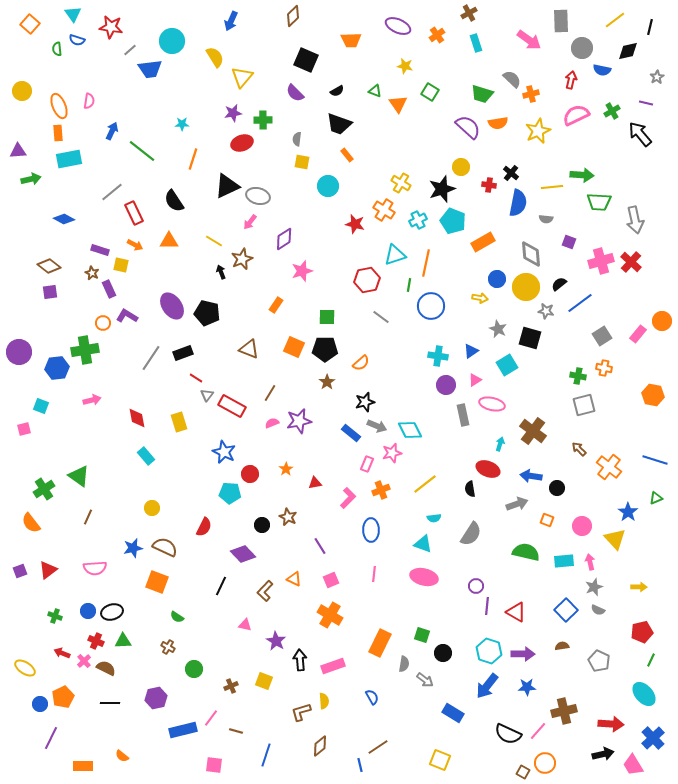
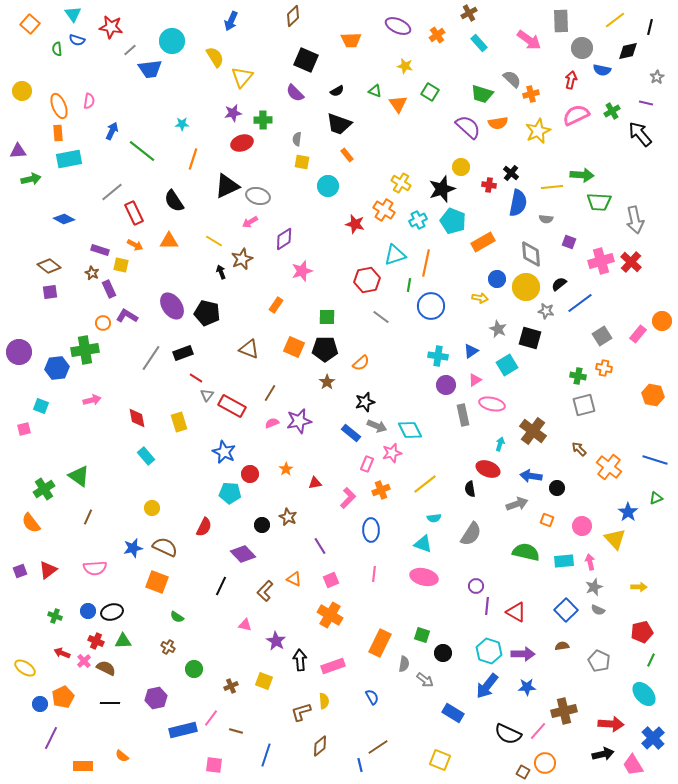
cyan rectangle at (476, 43): moved 3 px right; rotated 24 degrees counterclockwise
pink arrow at (250, 222): rotated 21 degrees clockwise
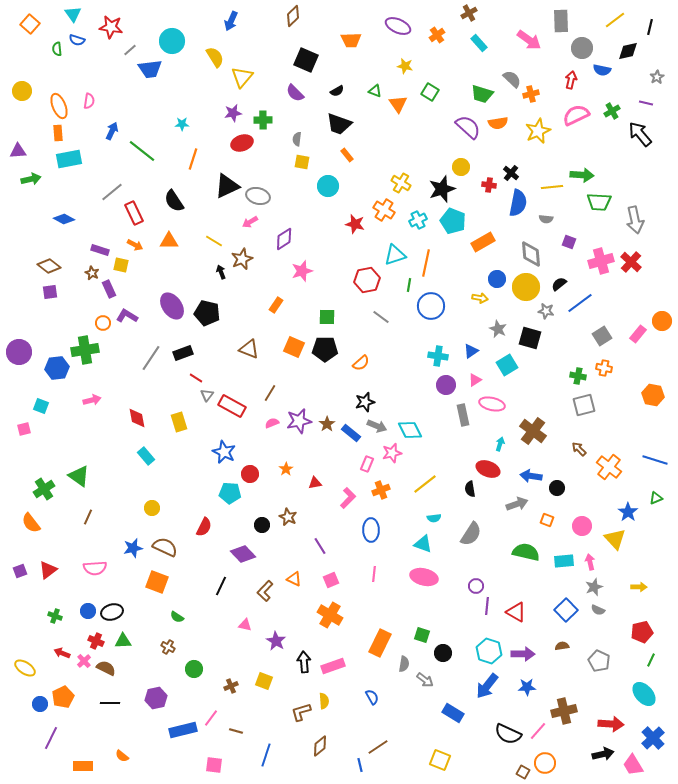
brown star at (327, 382): moved 42 px down
black arrow at (300, 660): moved 4 px right, 2 px down
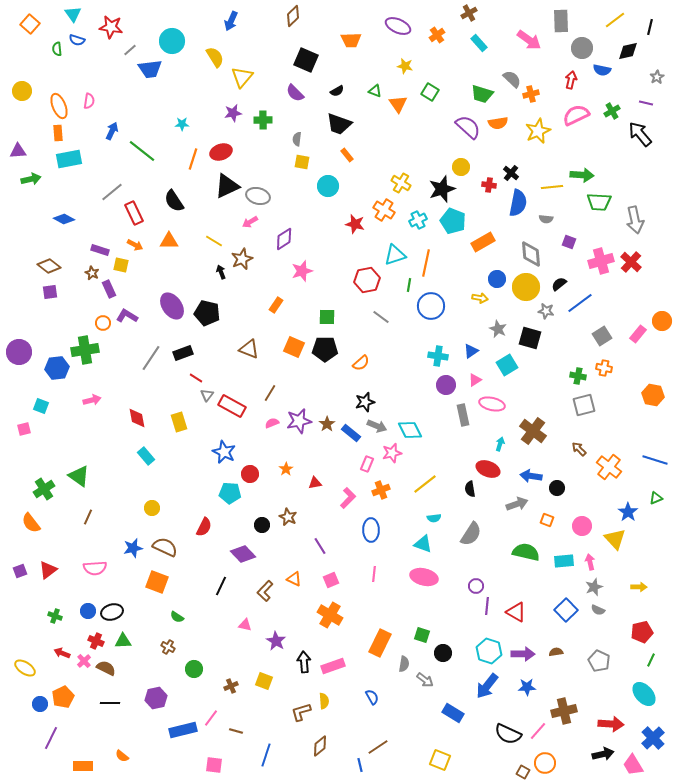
red ellipse at (242, 143): moved 21 px left, 9 px down
brown semicircle at (562, 646): moved 6 px left, 6 px down
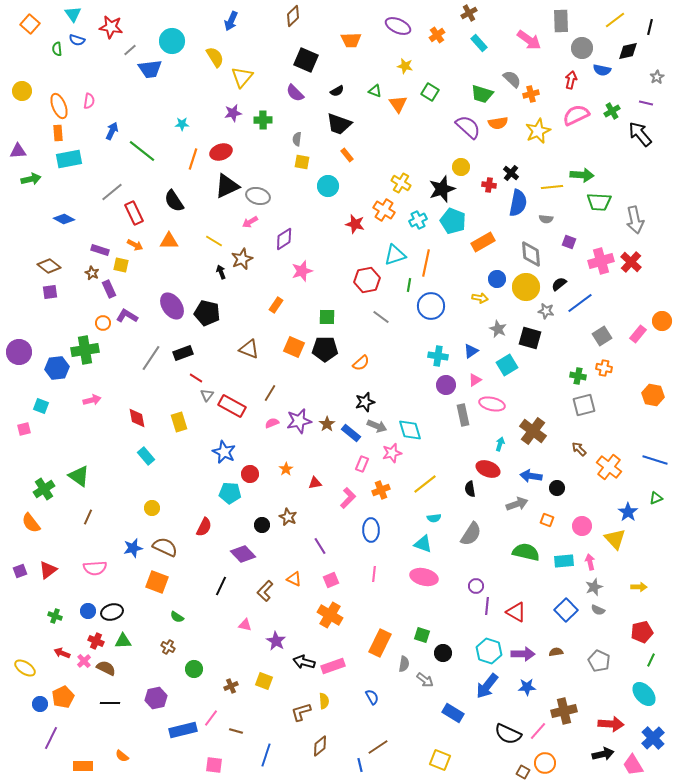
cyan diamond at (410, 430): rotated 10 degrees clockwise
pink rectangle at (367, 464): moved 5 px left
black arrow at (304, 662): rotated 70 degrees counterclockwise
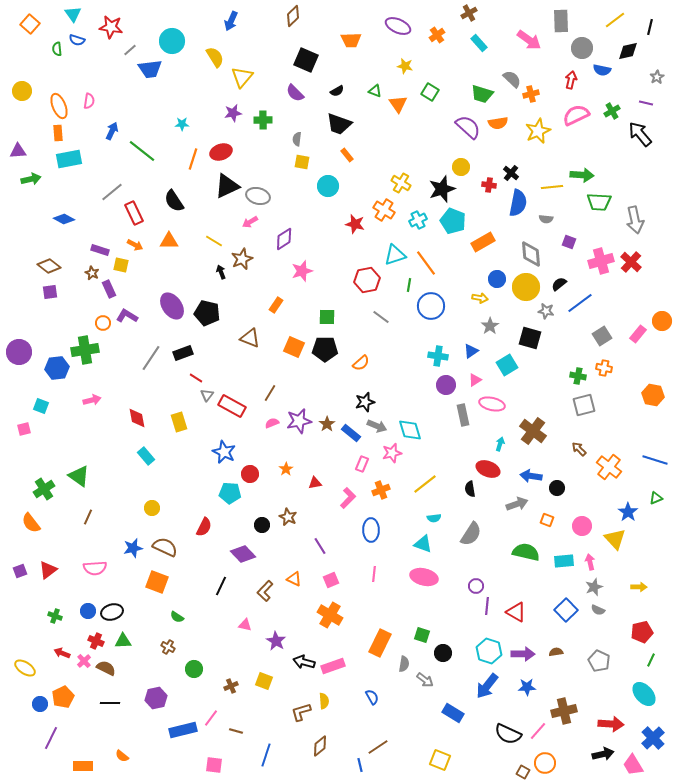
orange line at (426, 263): rotated 48 degrees counterclockwise
gray star at (498, 329): moved 8 px left, 3 px up; rotated 12 degrees clockwise
brown triangle at (249, 349): moved 1 px right, 11 px up
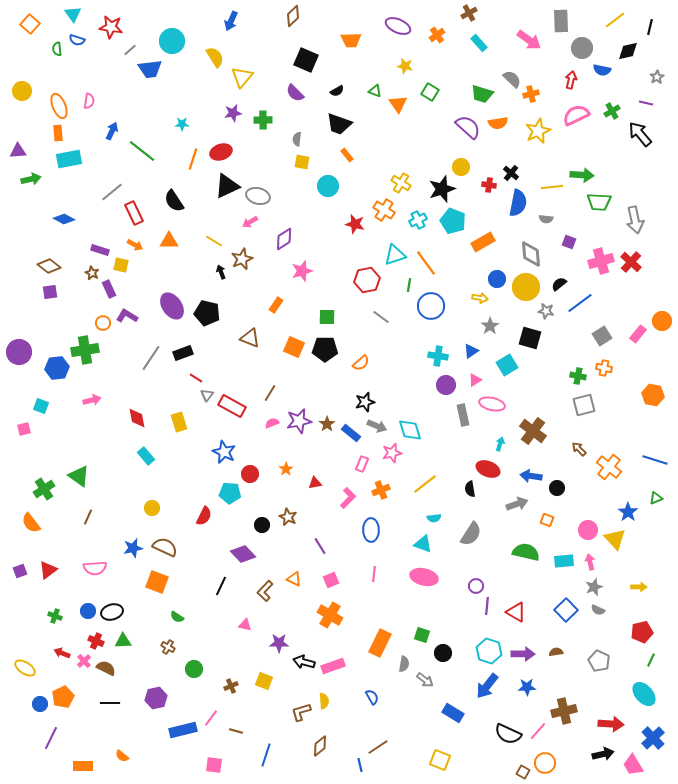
pink circle at (582, 526): moved 6 px right, 4 px down
red semicircle at (204, 527): moved 11 px up
purple star at (276, 641): moved 3 px right, 2 px down; rotated 30 degrees counterclockwise
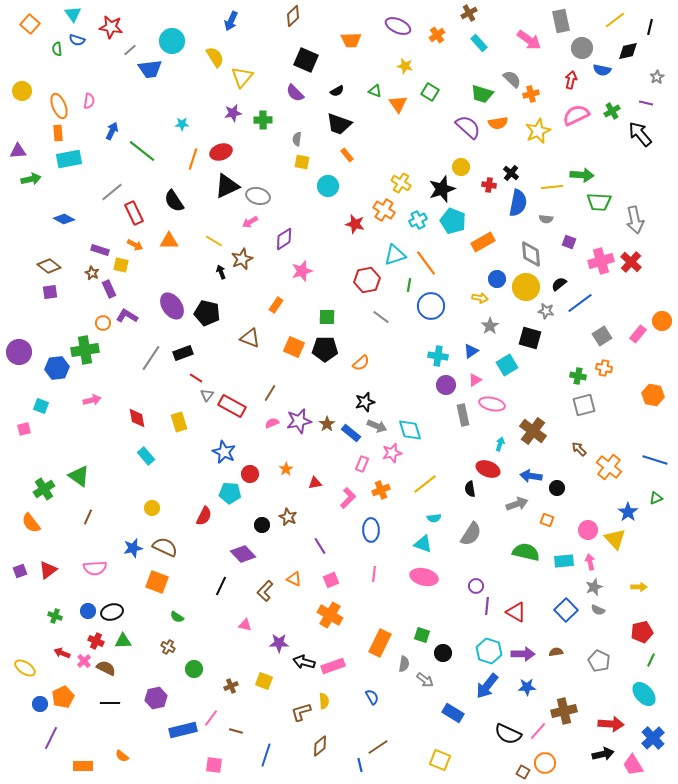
gray rectangle at (561, 21): rotated 10 degrees counterclockwise
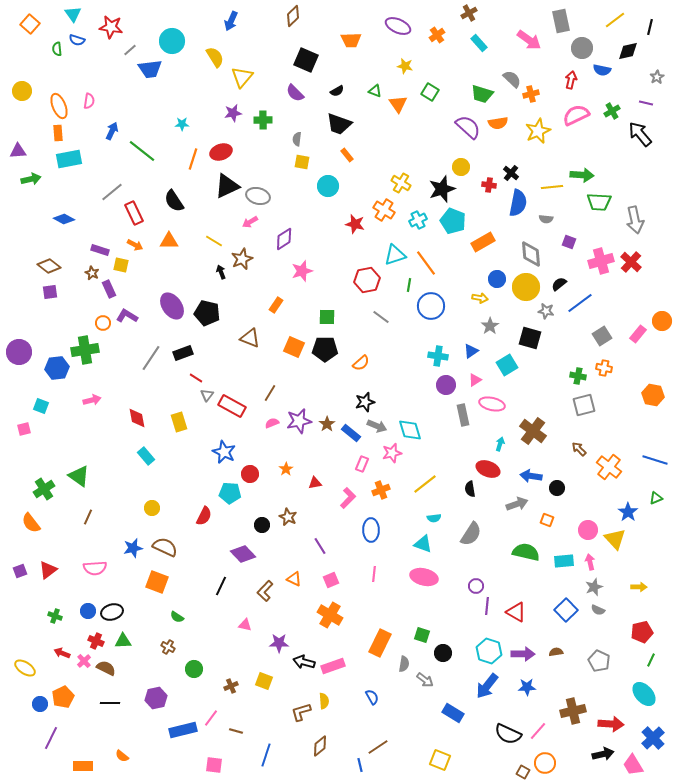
brown cross at (564, 711): moved 9 px right
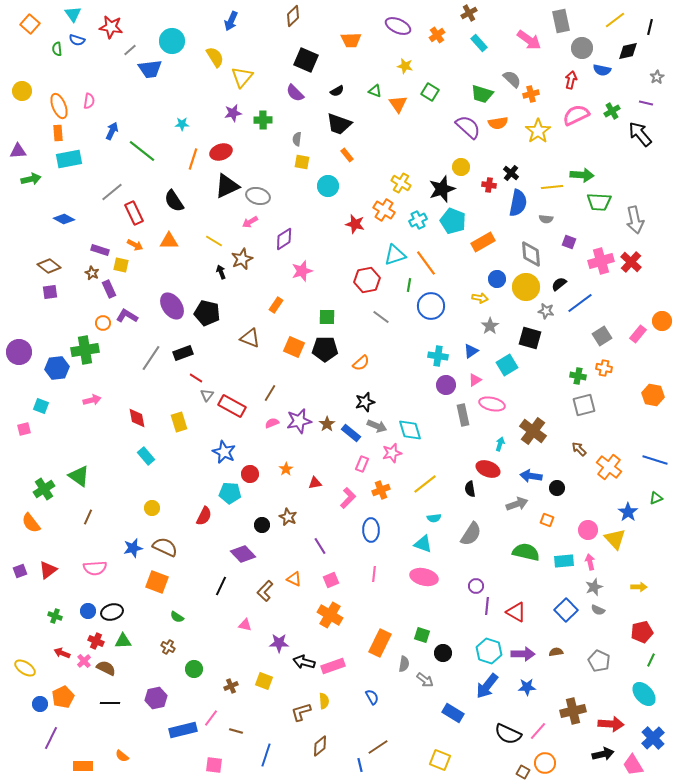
yellow star at (538, 131): rotated 10 degrees counterclockwise
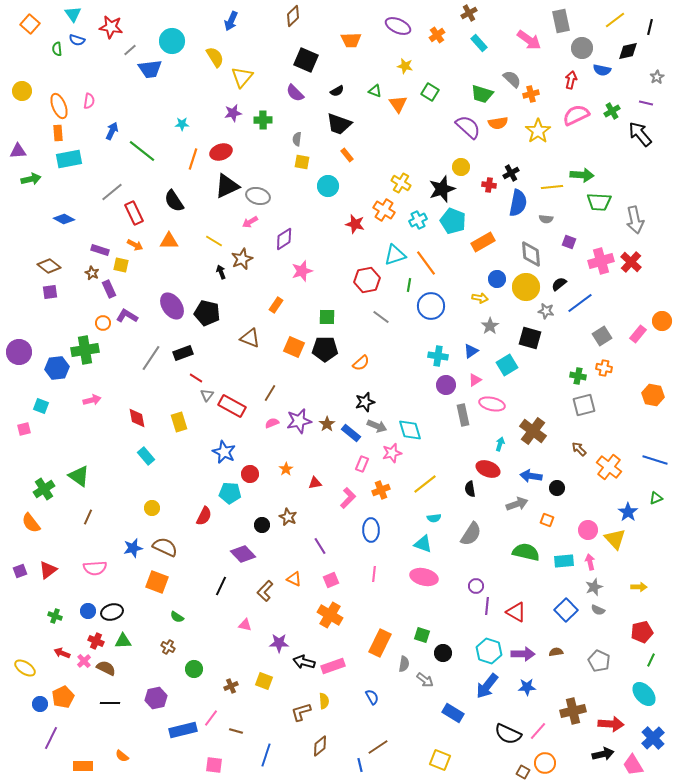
black cross at (511, 173): rotated 21 degrees clockwise
